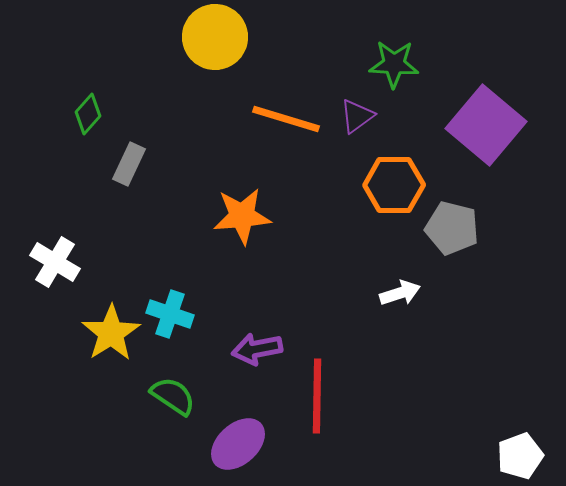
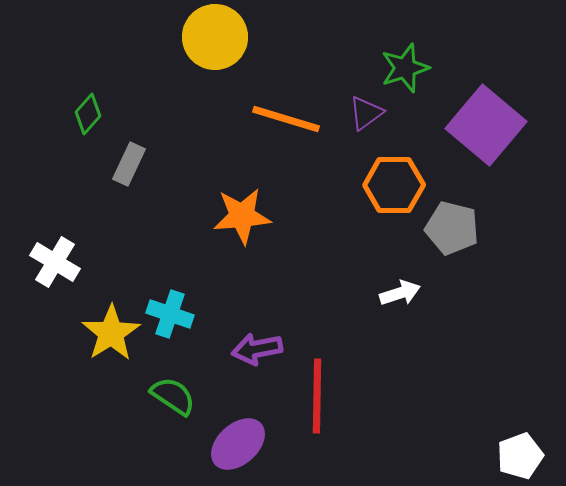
green star: moved 11 px right, 4 px down; rotated 21 degrees counterclockwise
purple triangle: moved 9 px right, 3 px up
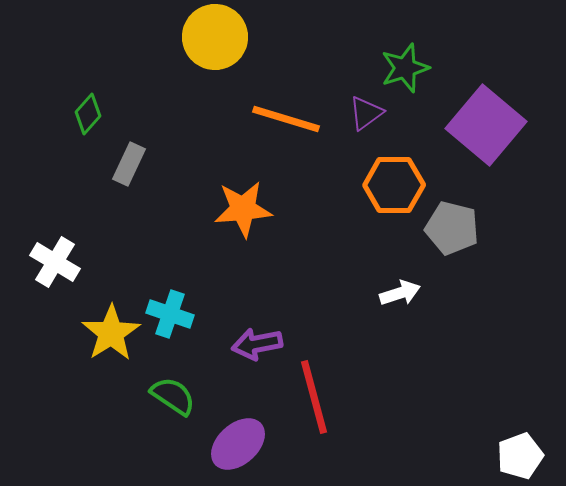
orange star: moved 1 px right, 7 px up
purple arrow: moved 5 px up
red line: moved 3 px left, 1 px down; rotated 16 degrees counterclockwise
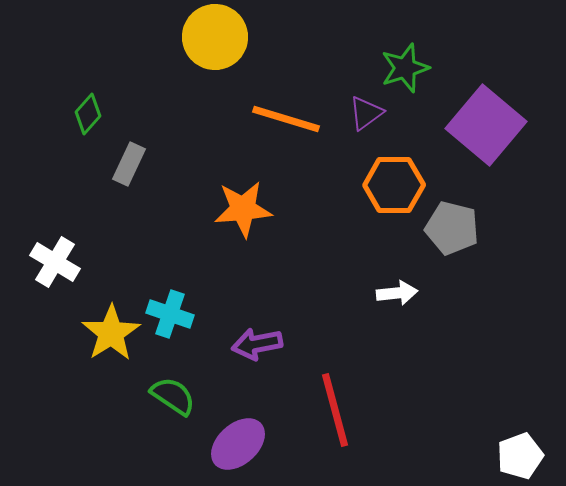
white arrow: moved 3 px left; rotated 12 degrees clockwise
red line: moved 21 px right, 13 px down
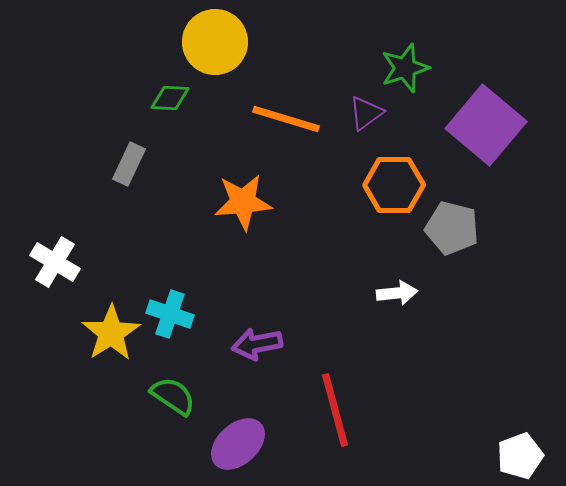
yellow circle: moved 5 px down
green diamond: moved 82 px right, 16 px up; rotated 51 degrees clockwise
orange star: moved 7 px up
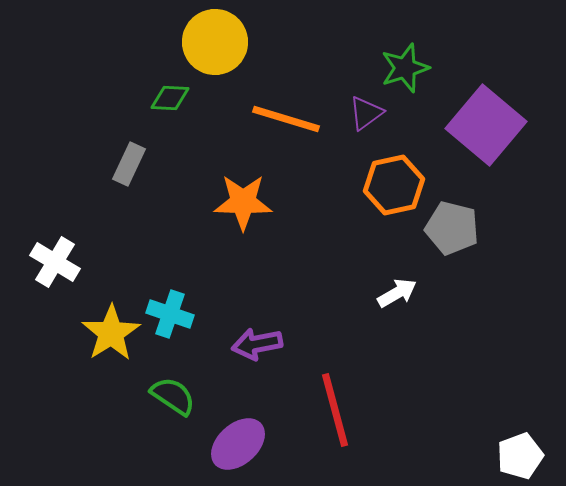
orange hexagon: rotated 12 degrees counterclockwise
orange star: rotated 6 degrees clockwise
white arrow: rotated 24 degrees counterclockwise
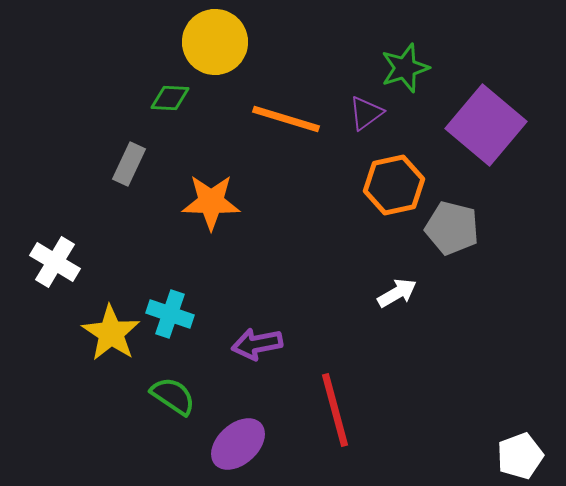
orange star: moved 32 px left
yellow star: rotated 6 degrees counterclockwise
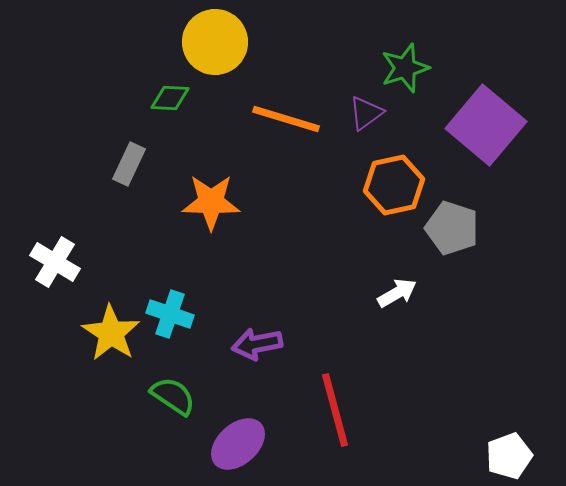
gray pentagon: rotated 4 degrees clockwise
white pentagon: moved 11 px left
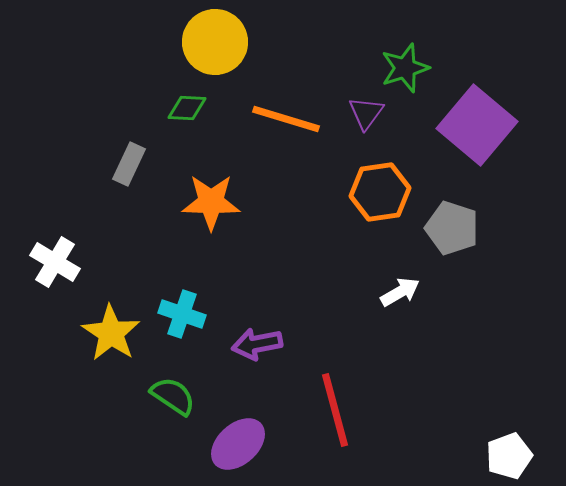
green diamond: moved 17 px right, 10 px down
purple triangle: rotated 18 degrees counterclockwise
purple square: moved 9 px left
orange hexagon: moved 14 px left, 7 px down; rotated 4 degrees clockwise
white arrow: moved 3 px right, 1 px up
cyan cross: moved 12 px right
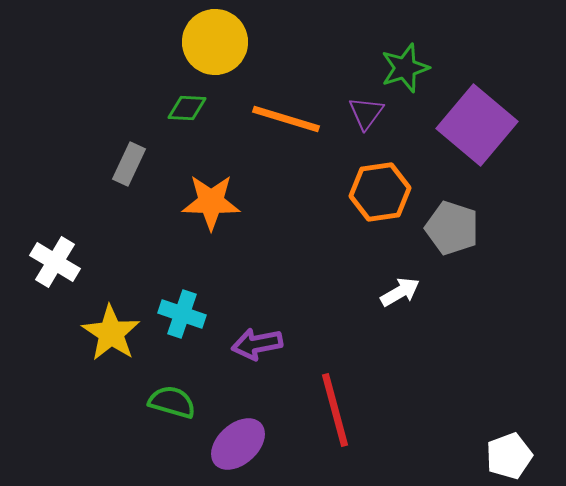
green semicircle: moved 1 px left, 6 px down; rotated 18 degrees counterclockwise
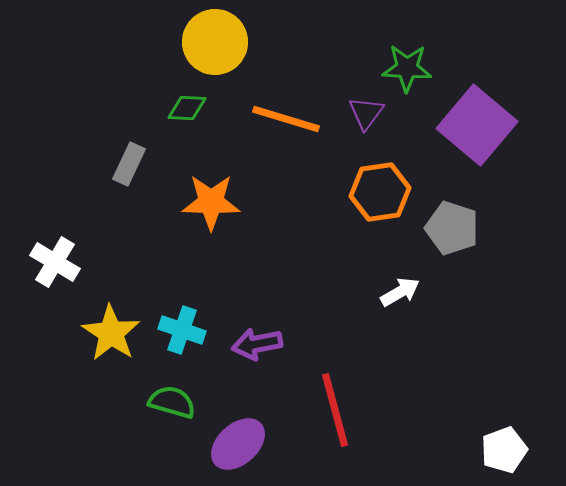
green star: moved 2 px right; rotated 21 degrees clockwise
cyan cross: moved 16 px down
white pentagon: moved 5 px left, 6 px up
